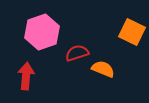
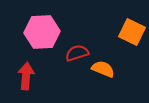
pink hexagon: rotated 16 degrees clockwise
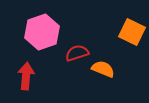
pink hexagon: rotated 16 degrees counterclockwise
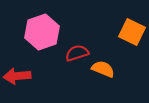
red arrow: moved 9 px left; rotated 100 degrees counterclockwise
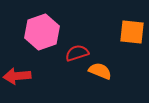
orange square: rotated 20 degrees counterclockwise
orange semicircle: moved 3 px left, 2 px down
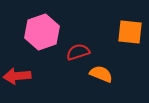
orange square: moved 2 px left
red semicircle: moved 1 px right, 1 px up
orange semicircle: moved 1 px right, 3 px down
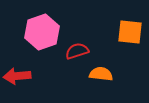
red semicircle: moved 1 px left, 1 px up
orange semicircle: rotated 15 degrees counterclockwise
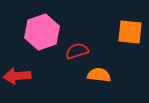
orange semicircle: moved 2 px left, 1 px down
